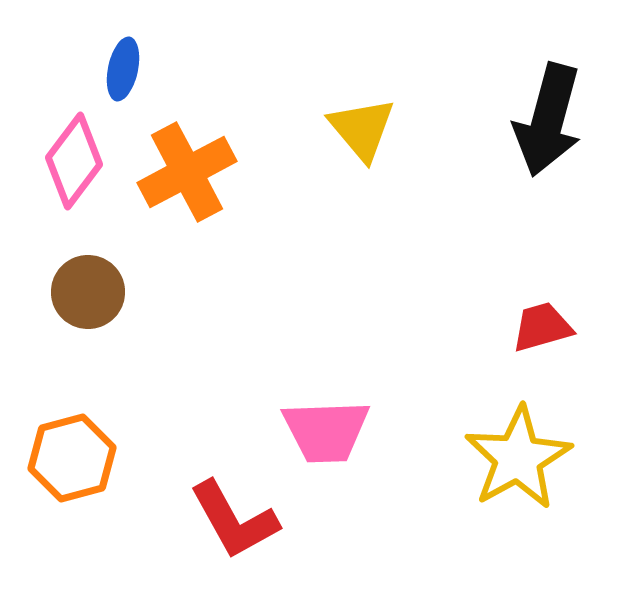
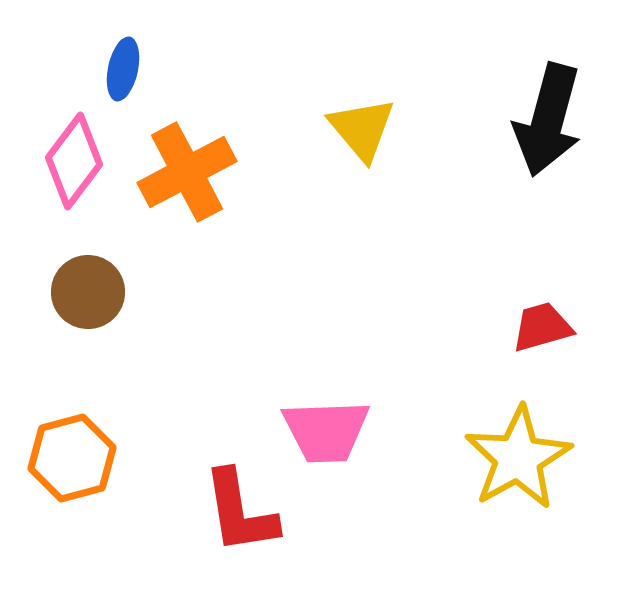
red L-shape: moved 6 px right, 8 px up; rotated 20 degrees clockwise
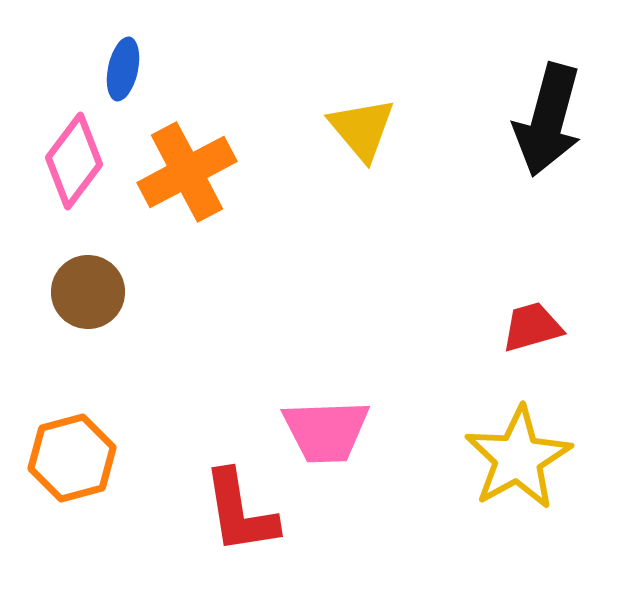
red trapezoid: moved 10 px left
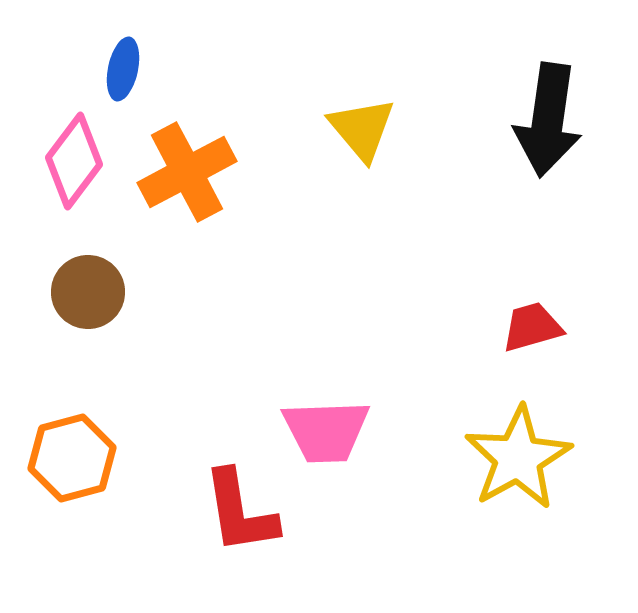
black arrow: rotated 7 degrees counterclockwise
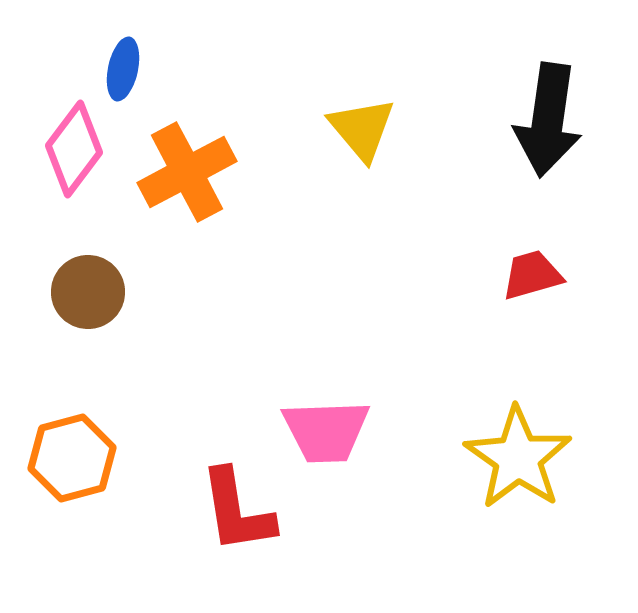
pink diamond: moved 12 px up
red trapezoid: moved 52 px up
yellow star: rotated 8 degrees counterclockwise
red L-shape: moved 3 px left, 1 px up
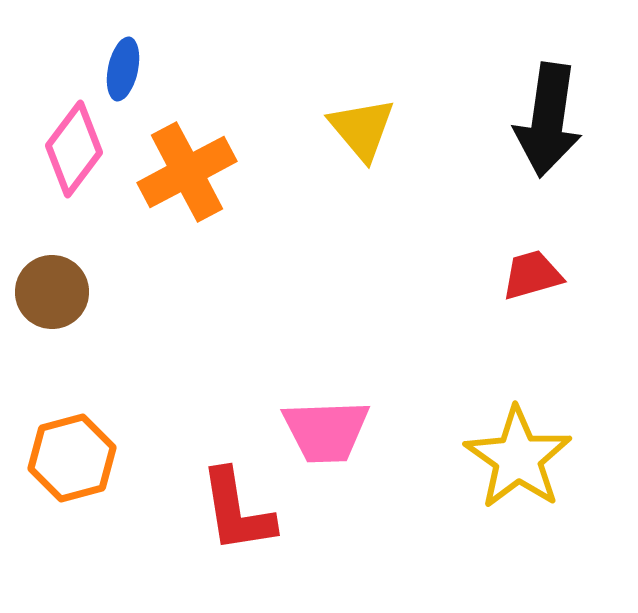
brown circle: moved 36 px left
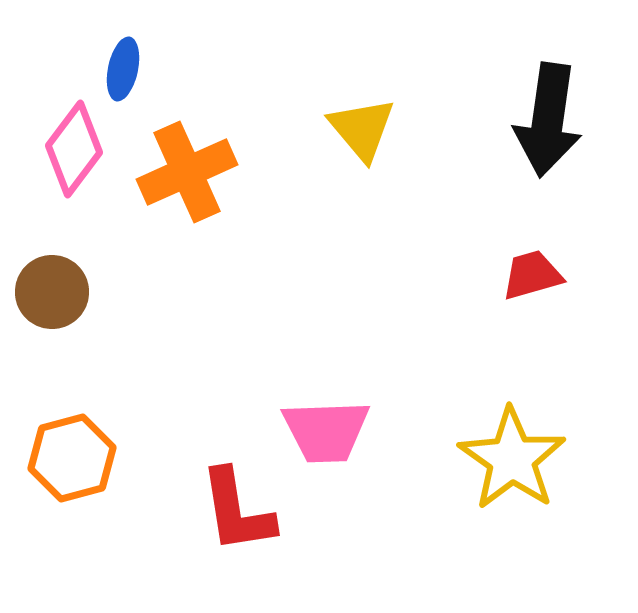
orange cross: rotated 4 degrees clockwise
yellow star: moved 6 px left, 1 px down
